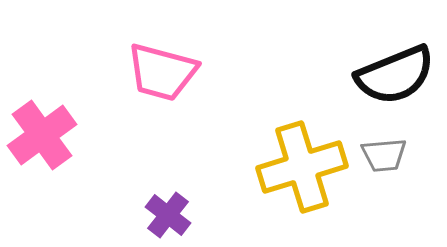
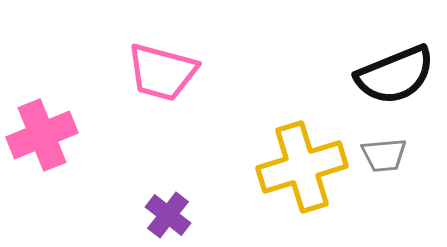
pink cross: rotated 14 degrees clockwise
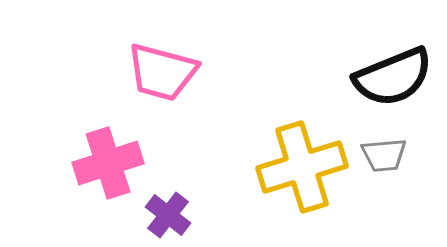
black semicircle: moved 2 px left, 2 px down
pink cross: moved 66 px right, 28 px down; rotated 4 degrees clockwise
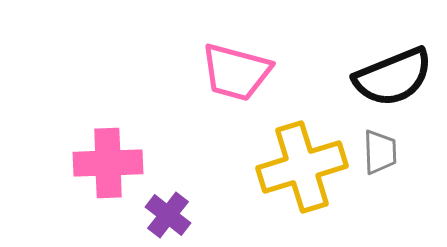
pink trapezoid: moved 74 px right
gray trapezoid: moved 4 px left, 3 px up; rotated 87 degrees counterclockwise
pink cross: rotated 16 degrees clockwise
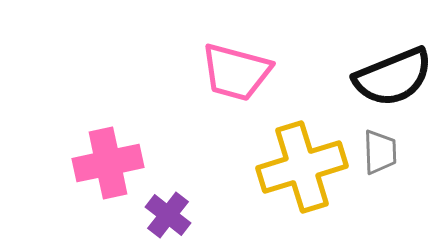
pink cross: rotated 10 degrees counterclockwise
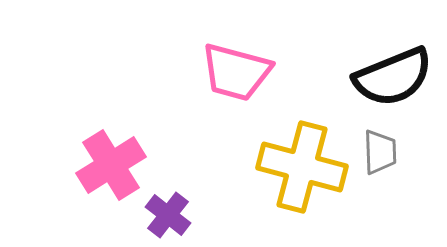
pink cross: moved 3 px right, 2 px down; rotated 20 degrees counterclockwise
yellow cross: rotated 32 degrees clockwise
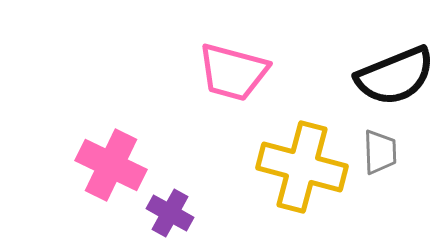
pink trapezoid: moved 3 px left
black semicircle: moved 2 px right, 1 px up
pink cross: rotated 32 degrees counterclockwise
purple cross: moved 2 px right, 2 px up; rotated 9 degrees counterclockwise
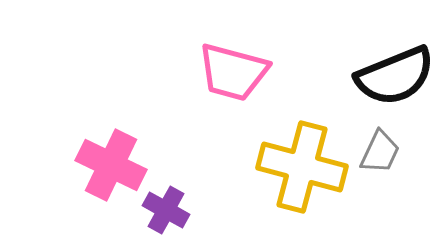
gray trapezoid: rotated 27 degrees clockwise
purple cross: moved 4 px left, 3 px up
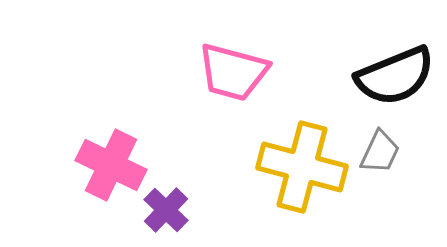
purple cross: rotated 15 degrees clockwise
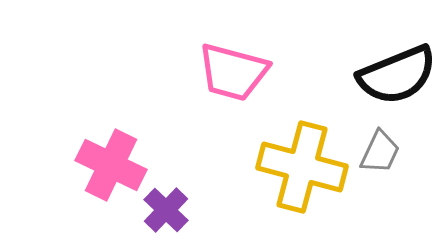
black semicircle: moved 2 px right, 1 px up
